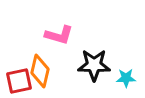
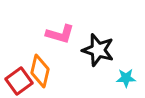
pink L-shape: moved 1 px right, 1 px up
black star: moved 4 px right, 15 px up; rotated 16 degrees clockwise
red square: rotated 24 degrees counterclockwise
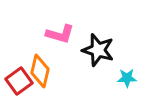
cyan star: moved 1 px right
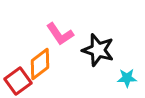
pink L-shape: rotated 40 degrees clockwise
orange diamond: moved 7 px up; rotated 40 degrees clockwise
red square: moved 1 px left
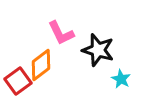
pink L-shape: moved 1 px right, 1 px up; rotated 8 degrees clockwise
orange diamond: moved 1 px right, 1 px down
cyan star: moved 6 px left, 1 px down; rotated 30 degrees clockwise
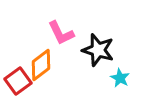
cyan star: moved 1 px left, 1 px up
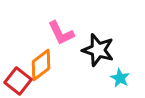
red square: rotated 16 degrees counterclockwise
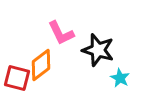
red square: moved 1 px left, 3 px up; rotated 24 degrees counterclockwise
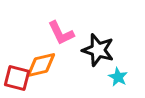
orange diamond: rotated 24 degrees clockwise
cyan star: moved 2 px left, 1 px up
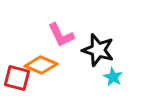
pink L-shape: moved 2 px down
orange diamond: rotated 36 degrees clockwise
cyan star: moved 5 px left
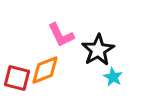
black star: rotated 24 degrees clockwise
orange diamond: moved 4 px right, 5 px down; rotated 44 degrees counterclockwise
